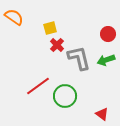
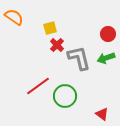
green arrow: moved 2 px up
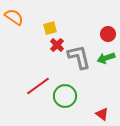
gray L-shape: moved 1 px up
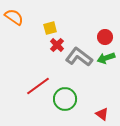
red circle: moved 3 px left, 3 px down
gray L-shape: rotated 40 degrees counterclockwise
green circle: moved 3 px down
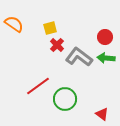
orange semicircle: moved 7 px down
green arrow: rotated 24 degrees clockwise
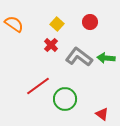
yellow square: moved 7 px right, 4 px up; rotated 32 degrees counterclockwise
red circle: moved 15 px left, 15 px up
red cross: moved 6 px left
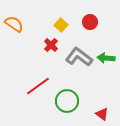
yellow square: moved 4 px right, 1 px down
green circle: moved 2 px right, 2 px down
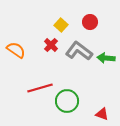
orange semicircle: moved 2 px right, 26 px down
gray L-shape: moved 6 px up
red line: moved 2 px right, 2 px down; rotated 20 degrees clockwise
red triangle: rotated 16 degrees counterclockwise
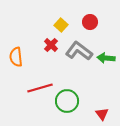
orange semicircle: moved 7 px down; rotated 132 degrees counterclockwise
red triangle: rotated 32 degrees clockwise
